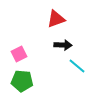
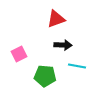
cyan line: rotated 30 degrees counterclockwise
green pentagon: moved 23 px right, 5 px up
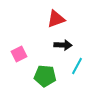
cyan line: rotated 72 degrees counterclockwise
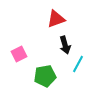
black arrow: moved 2 px right; rotated 72 degrees clockwise
cyan line: moved 1 px right, 2 px up
green pentagon: rotated 15 degrees counterclockwise
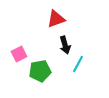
green pentagon: moved 5 px left, 5 px up
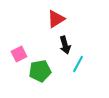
red triangle: rotated 12 degrees counterclockwise
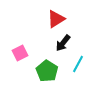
black arrow: moved 2 px left, 2 px up; rotated 54 degrees clockwise
pink square: moved 1 px right, 1 px up
green pentagon: moved 7 px right; rotated 30 degrees counterclockwise
